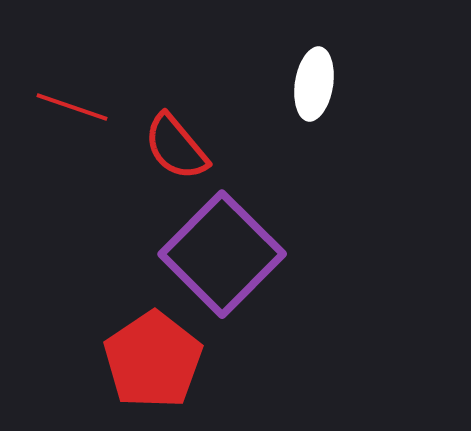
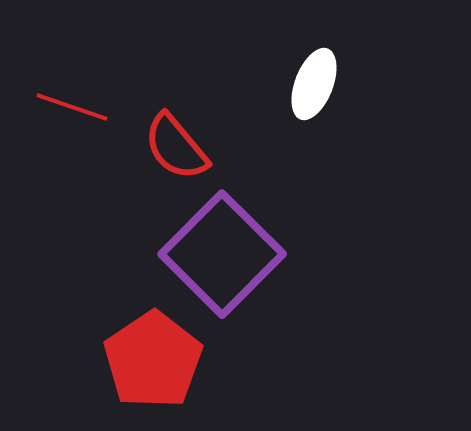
white ellipse: rotated 12 degrees clockwise
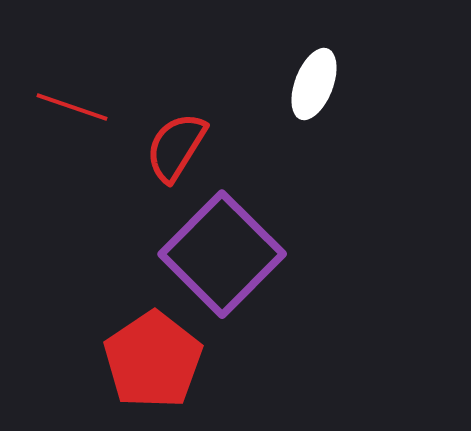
red semicircle: rotated 72 degrees clockwise
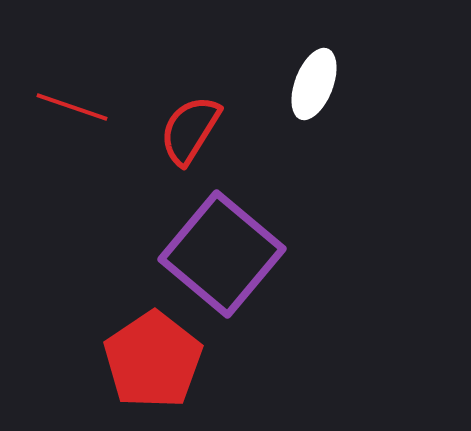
red semicircle: moved 14 px right, 17 px up
purple square: rotated 5 degrees counterclockwise
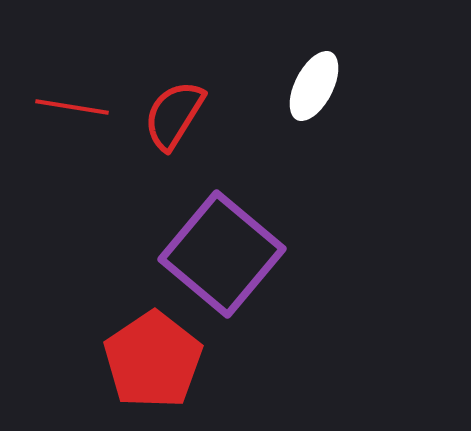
white ellipse: moved 2 px down; rotated 6 degrees clockwise
red line: rotated 10 degrees counterclockwise
red semicircle: moved 16 px left, 15 px up
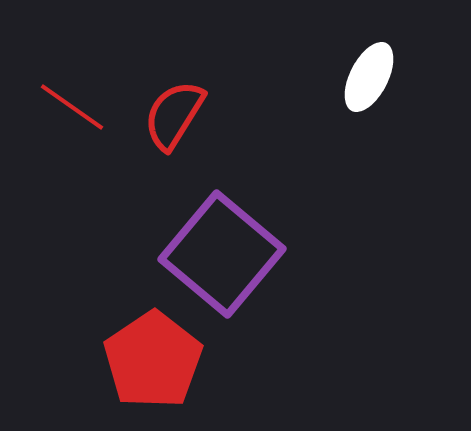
white ellipse: moved 55 px right, 9 px up
red line: rotated 26 degrees clockwise
